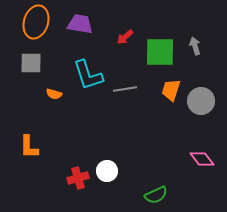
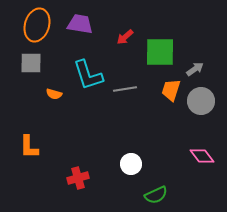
orange ellipse: moved 1 px right, 3 px down
gray arrow: moved 23 px down; rotated 72 degrees clockwise
pink diamond: moved 3 px up
white circle: moved 24 px right, 7 px up
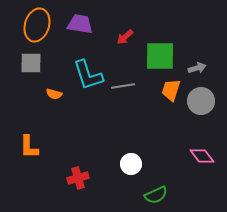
green square: moved 4 px down
gray arrow: moved 2 px right, 1 px up; rotated 18 degrees clockwise
gray line: moved 2 px left, 3 px up
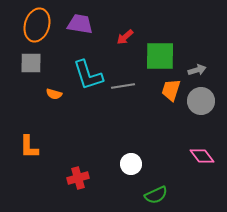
gray arrow: moved 2 px down
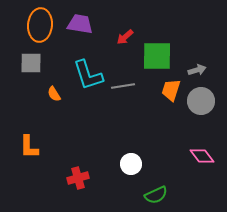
orange ellipse: moved 3 px right; rotated 12 degrees counterclockwise
green square: moved 3 px left
orange semicircle: rotated 42 degrees clockwise
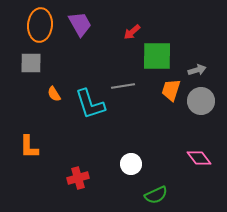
purple trapezoid: rotated 52 degrees clockwise
red arrow: moved 7 px right, 5 px up
cyan L-shape: moved 2 px right, 29 px down
pink diamond: moved 3 px left, 2 px down
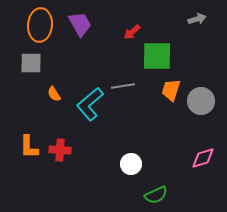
gray arrow: moved 51 px up
cyan L-shape: rotated 68 degrees clockwise
pink diamond: moved 4 px right; rotated 70 degrees counterclockwise
red cross: moved 18 px left, 28 px up; rotated 20 degrees clockwise
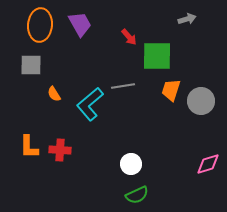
gray arrow: moved 10 px left
red arrow: moved 3 px left, 5 px down; rotated 90 degrees counterclockwise
gray square: moved 2 px down
pink diamond: moved 5 px right, 6 px down
green semicircle: moved 19 px left
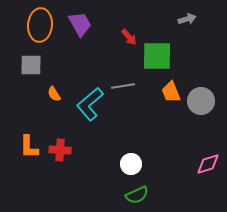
orange trapezoid: moved 2 px down; rotated 40 degrees counterclockwise
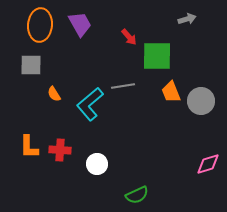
white circle: moved 34 px left
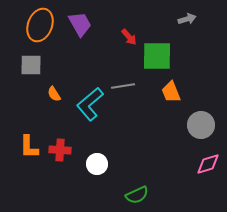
orange ellipse: rotated 16 degrees clockwise
gray circle: moved 24 px down
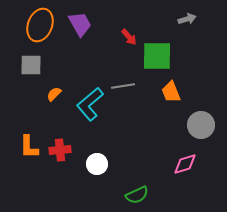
orange semicircle: rotated 77 degrees clockwise
red cross: rotated 10 degrees counterclockwise
pink diamond: moved 23 px left
